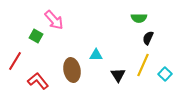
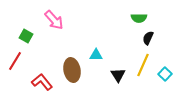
green square: moved 10 px left
red L-shape: moved 4 px right, 1 px down
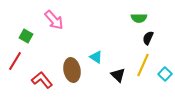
cyan triangle: moved 2 px down; rotated 32 degrees clockwise
black triangle: rotated 14 degrees counterclockwise
red L-shape: moved 2 px up
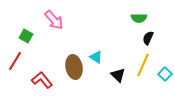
brown ellipse: moved 2 px right, 3 px up
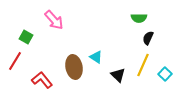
green square: moved 1 px down
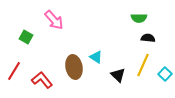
black semicircle: rotated 72 degrees clockwise
red line: moved 1 px left, 10 px down
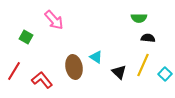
black triangle: moved 1 px right, 3 px up
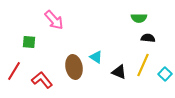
green square: moved 3 px right, 5 px down; rotated 24 degrees counterclockwise
black triangle: rotated 21 degrees counterclockwise
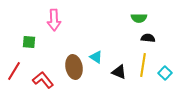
pink arrow: rotated 40 degrees clockwise
yellow line: rotated 15 degrees counterclockwise
cyan square: moved 1 px up
red L-shape: moved 1 px right
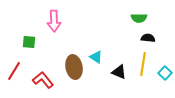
pink arrow: moved 1 px down
yellow line: moved 1 px up
